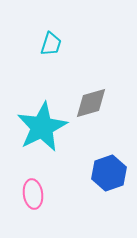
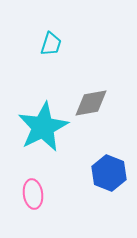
gray diamond: rotated 6 degrees clockwise
cyan star: moved 1 px right
blue hexagon: rotated 20 degrees counterclockwise
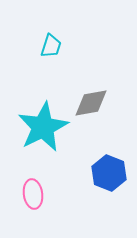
cyan trapezoid: moved 2 px down
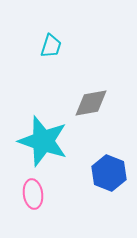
cyan star: moved 14 px down; rotated 27 degrees counterclockwise
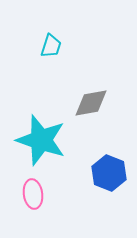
cyan star: moved 2 px left, 1 px up
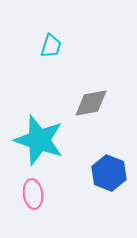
cyan star: moved 2 px left
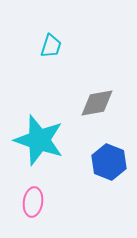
gray diamond: moved 6 px right
blue hexagon: moved 11 px up
pink ellipse: moved 8 px down; rotated 16 degrees clockwise
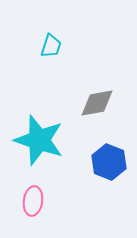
pink ellipse: moved 1 px up
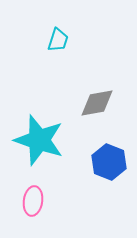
cyan trapezoid: moved 7 px right, 6 px up
